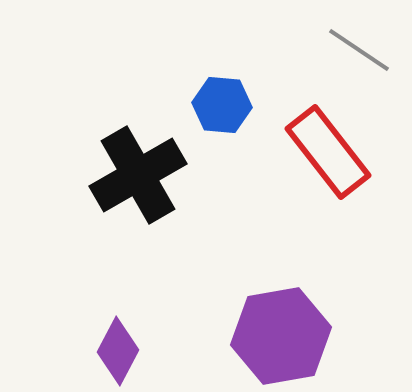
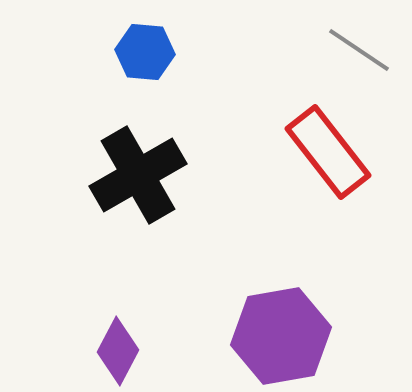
blue hexagon: moved 77 px left, 53 px up
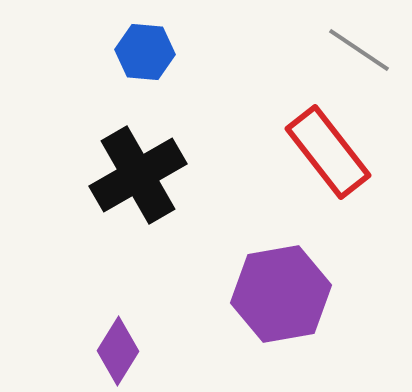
purple hexagon: moved 42 px up
purple diamond: rotated 4 degrees clockwise
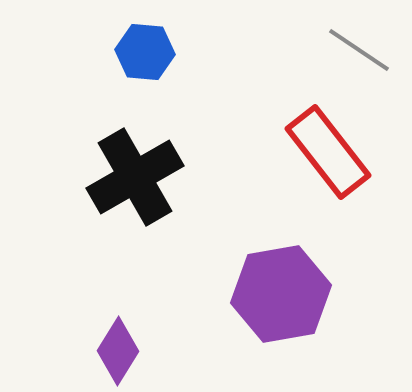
black cross: moved 3 px left, 2 px down
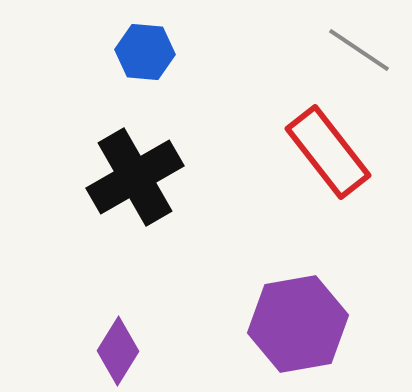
purple hexagon: moved 17 px right, 30 px down
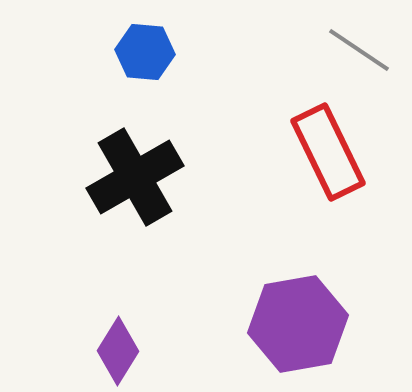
red rectangle: rotated 12 degrees clockwise
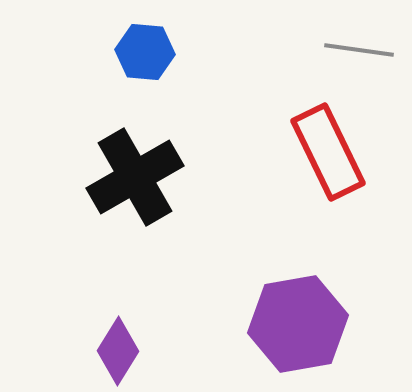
gray line: rotated 26 degrees counterclockwise
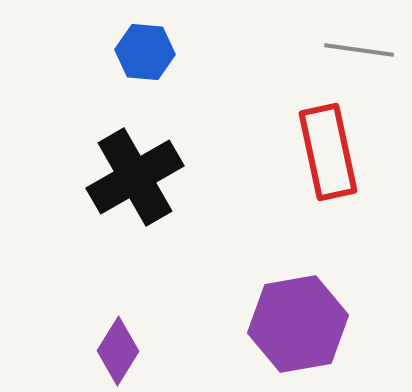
red rectangle: rotated 14 degrees clockwise
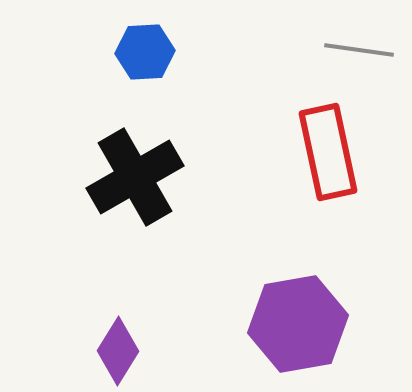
blue hexagon: rotated 8 degrees counterclockwise
